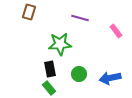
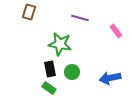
green star: rotated 15 degrees clockwise
green circle: moved 7 px left, 2 px up
green rectangle: rotated 16 degrees counterclockwise
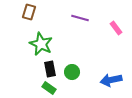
pink rectangle: moved 3 px up
green star: moved 19 px left; rotated 15 degrees clockwise
blue arrow: moved 1 px right, 2 px down
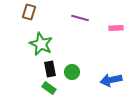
pink rectangle: rotated 56 degrees counterclockwise
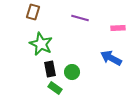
brown rectangle: moved 4 px right
pink rectangle: moved 2 px right
blue arrow: moved 22 px up; rotated 40 degrees clockwise
green rectangle: moved 6 px right
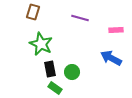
pink rectangle: moved 2 px left, 2 px down
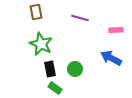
brown rectangle: moved 3 px right; rotated 28 degrees counterclockwise
green circle: moved 3 px right, 3 px up
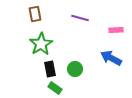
brown rectangle: moved 1 px left, 2 px down
green star: rotated 15 degrees clockwise
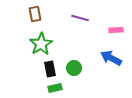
green circle: moved 1 px left, 1 px up
green rectangle: rotated 48 degrees counterclockwise
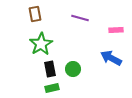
green circle: moved 1 px left, 1 px down
green rectangle: moved 3 px left
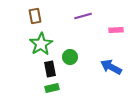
brown rectangle: moved 2 px down
purple line: moved 3 px right, 2 px up; rotated 30 degrees counterclockwise
blue arrow: moved 9 px down
green circle: moved 3 px left, 12 px up
